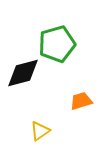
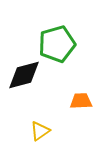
black diamond: moved 1 px right, 2 px down
orange trapezoid: rotated 15 degrees clockwise
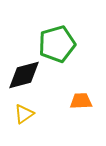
yellow triangle: moved 16 px left, 17 px up
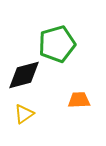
orange trapezoid: moved 2 px left, 1 px up
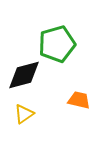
orange trapezoid: rotated 15 degrees clockwise
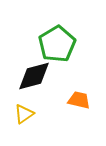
green pentagon: rotated 15 degrees counterclockwise
black diamond: moved 10 px right, 1 px down
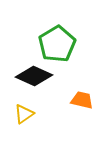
black diamond: rotated 39 degrees clockwise
orange trapezoid: moved 3 px right
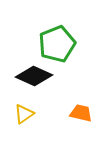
green pentagon: rotated 9 degrees clockwise
orange trapezoid: moved 1 px left, 13 px down
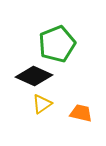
yellow triangle: moved 18 px right, 10 px up
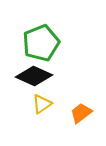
green pentagon: moved 16 px left, 1 px up
orange trapezoid: rotated 50 degrees counterclockwise
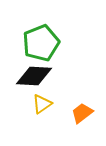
black diamond: rotated 21 degrees counterclockwise
orange trapezoid: moved 1 px right
